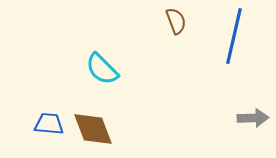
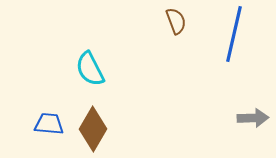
blue line: moved 2 px up
cyan semicircle: moved 12 px left; rotated 18 degrees clockwise
brown diamond: rotated 51 degrees clockwise
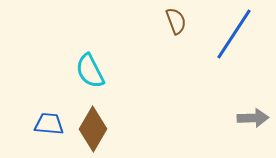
blue line: rotated 20 degrees clockwise
cyan semicircle: moved 2 px down
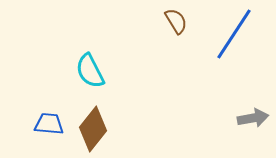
brown semicircle: rotated 12 degrees counterclockwise
gray arrow: rotated 8 degrees counterclockwise
brown diamond: rotated 9 degrees clockwise
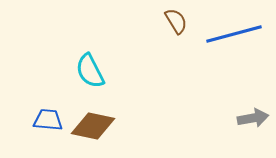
blue line: rotated 42 degrees clockwise
blue trapezoid: moved 1 px left, 4 px up
brown diamond: moved 3 px up; rotated 63 degrees clockwise
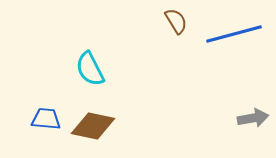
cyan semicircle: moved 2 px up
blue trapezoid: moved 2 px left, 1 px up
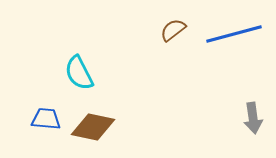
brown semicircle: moved 3 px left, 9 px down; rotated 96 degrees counterclockwise
cyan semicircle: moved 11 px left, 4 px down
gray arrow: rotated 92 degrees clockwise
brown diamond: moved 1 px down
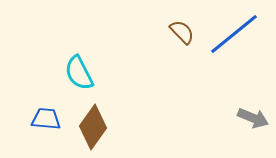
brown semicircle: moved 9 px right, 2 px down; rotated 84 degrees clockwise
blue line: rotated 24 degrees counterclockwise
gray arrow: rotated 60 degrees counterclockwise
brown diamond: rotated 66 degrees counterclockwise
